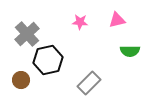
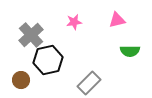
pink star: moved 6 px left; rotated 14 degrees counterclockwise
gray cross: moved 4 px right, 1 px down
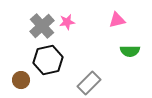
pink star: moved 7 px left
gray cross: moved 11 px right, 9 px up
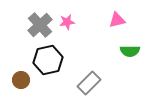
gray cross: moved 2 px left, 1 px up
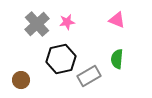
pink triangle: rotated 36 degrees clockwise
gray cross: moved 3 px left, 1 px up
green semicircle: moved 13 px left, 8 px down; rotated 96 degrees clockwise
black hexagon: moved 13 px right, 1 px up
gray rectangle: moved 7 px up; rotated 15 degrees clockwise
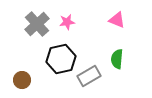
brown circle: moved 1 px right
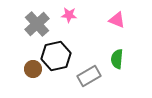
pink star: moved 2 px right, 7 px up; rotated 14 degrees clockwise
black hexagon: moved 5 px left, 3 px up
brown circle: moved 11 px right, 11 px up
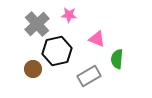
pink triangle: moved 20 px left, 19 px down
black hexagon: moved 1 px right, 5 px up
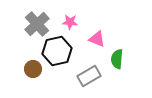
pink star: moved 1 px right, 7 px down
